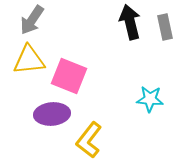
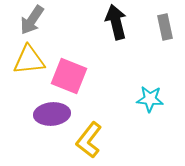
black arrow: moved 14 px left
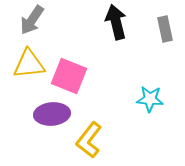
gray rectangle: moved 2 px down
yellow triangle: moved 4 px down
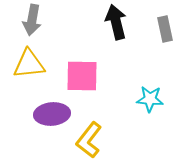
gray arrow: rotated 24 degrees counterclockwise
pink square: moved 13 px right; rotated 21 degrees counterclockwise
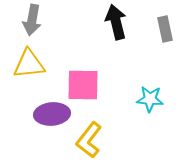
pink square: moved 1 px right, 9 px down
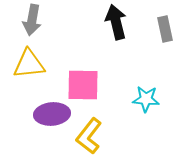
cyan star: moved 4 px left
yellow L-shape: moved 4 px up
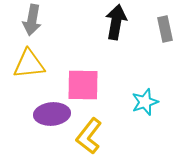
black arrow: rotated 24 degrees clockwise
cyan star: moved 1 px left, 3 px down; rotated 24 degrees counterclockwise
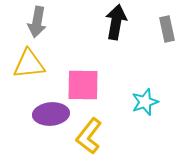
gray arrow: moved 5 px right, 2 px down
gray rectangle: moved 2 px right
purple ellipse: moved 1 px left
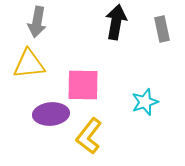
gray rectangle: moved 5 px left
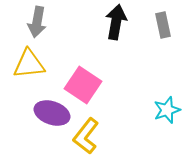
gray rectangle: moved 1 px right, 4 px up
pink square: rotated 33 degrees clockwise
cyan star: moved 22 px right, 8 px down
purple ellipse: moved 1 px right, 1 px up; rotated 24 degrees clockwise
yellow L-shape: moved 3 px left
